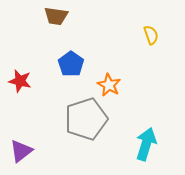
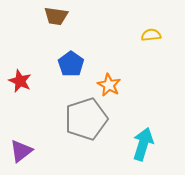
yellow semicircle: rotated 78 degrees counterclockwise
red star: rotated 10 degrees clockwise
cyan arrow: moved 3 px left
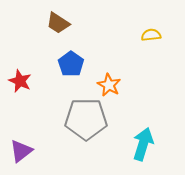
brown trapezoid: moved 2 px right, 7 px down; rotated 25 degrees clockwise
gray pentagon: rotated 18 degrees clockwise
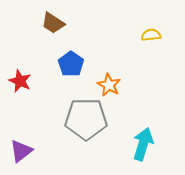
brown trapezoid: moved 5 px left
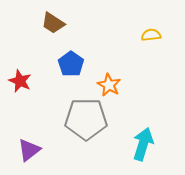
purple triangle: moved 8 px right, 1 px up
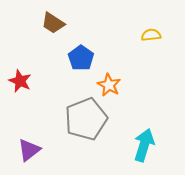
blue pentagon: moved 10 px right, 6 px up
gray pentagon: rotated 21 degrees counterclockwise
cyan arrow: moved 1 px right, 1 px down
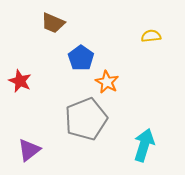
brown trapezoid: rotated 10 degrees counterclockwise
yellow semicircle: moved 1 px down
orange star: moved 2 px left, 3 px up
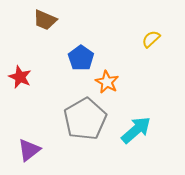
brown trapezoid: moved 8 px left, 3 px up
yellow semicircle: moved 3 px down; rotated 36 degrees counterclockwise
red star: moved 4 px up
gray pentagon: moved 1 px left; rotated 9 degrees counterclockwise
cyan arrow: moved 8 px left, 15 px up; rotated 32 degrees clockwise
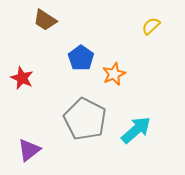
brown trapezoid: rotated 10 degrees clockwise
yellow semicircle: moved 13 px up
red star: moved 2 px right, 1 px down
orange star: moved 7 px right, 8 px up; rotated 20 degrees clockwise
gray pentagon: rotated 15 degrees counterclockwise
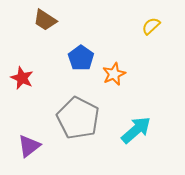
gray pentagon: moved 7 px left, 1 px up
purple triangle: moved 4 px up
